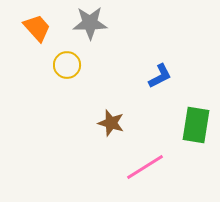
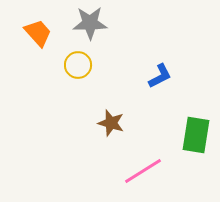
orange trapezoid: moved 1 px right, 5 px down
yellow circle: moved 11 px right
green rectangle: moved 10 px down
pink line: moved 2 px left, 4 px down
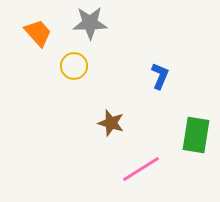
yellow circle: moved 4 px left, 1 px down
blue L-shape: rotated 40 degrees counterclockwise
pink line: moved 2 px left, 2 px up
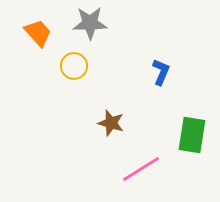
blue L-shape: moved 1 px right, 4 px up
green rectangle: moved 4 px left
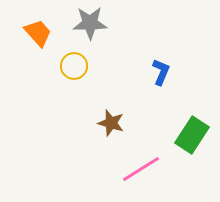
green rectangle: rotated 24 degrees clockwise
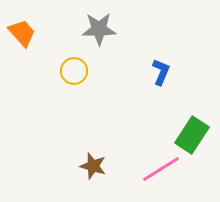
gray star: moved 9 px right, 6 px down
orange trapezoid: moved 16 px left
yellow circle: moved 5 px down
brown star: moved 18 px left, 43 px down
pink line: moved 20 px right
